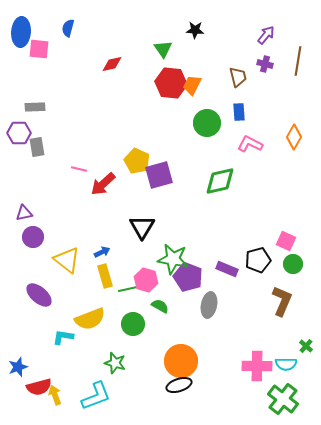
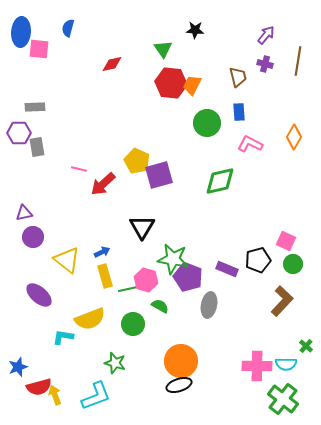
brown L-shape at (282, 301): rotated 20 degrees clockwise
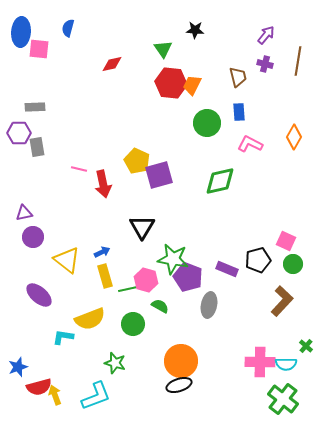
red arrow at (103, 184): rotated 60 degrees counterclockwise
pink cross at (257, 366): moved 3 px right, 4 px up
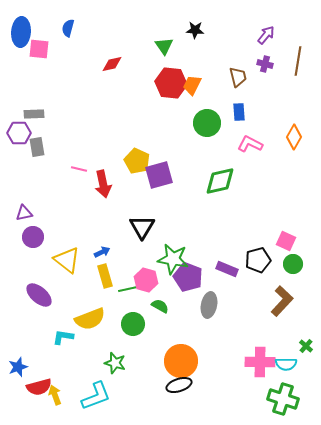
green triangle at (163, 49): moved 1 px right, 3 px up
gray rectangle at (35, 107): moved 1 px left, 7 px down
green cross at (283, 399): rotated 20 degrees counterclockwise
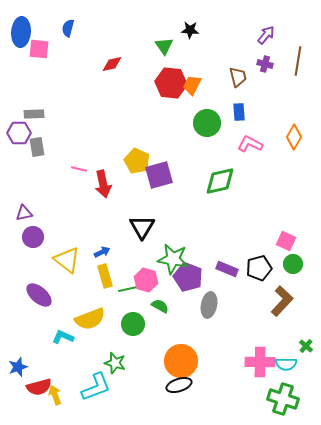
black star at (195, 30): moved 5 px left
black pentagon at (258, 260): moved 1 px right, 8 px down
cyan L-shape at (63, 337): rotated 15 degrees clockwise
cyan L-shape at (96, 396): moved 9 px up
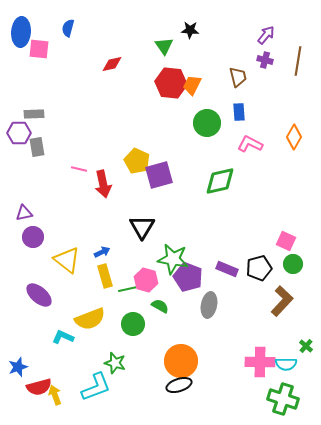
purple cross at (265, 64): moved 4 px up
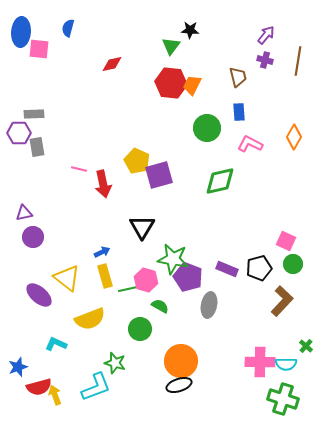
green triangle at (164, 46): moved 7 px right; rotated 12 degrees clockwise
green circle at (207, 123): moved 5 px down
yellow triangle at (67, 260): moved 18 px down
green circle at (133, 324): moved 7 px right, 5 px down
cyan L-shape at (63, 337): moved 7 px left, 7 px down
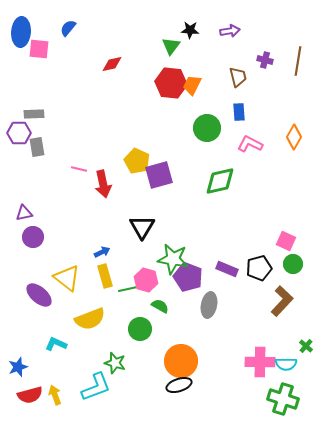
blue semicircle at (68, 28): rotated 24 degrees clockwise
purple arrow at (266, 35): moved 36 px left, 4 px up; rotated 42 degrees clockwise
red semicircle at (39, 387): moved 9 px left, 8 px down
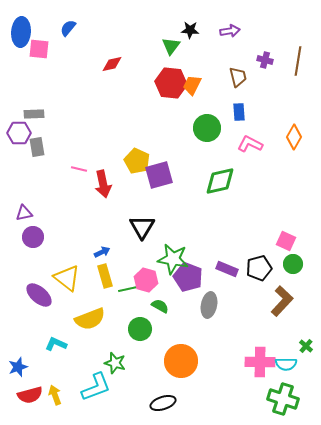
black ellipse at (179, 385): moved 16 px left, 18 px down
